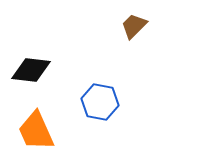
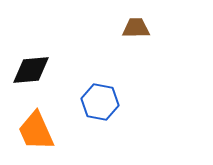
brown trapezoid: moved 2 px right, 2 px down; rotated 44 degrees clockwise
black diamond: rotated 12 degrees counterclockwise
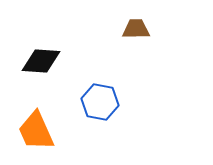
brown trapezoid: moved 1 px down
black diamond: moved 10 px right, 9 px up; rotated 9 degrees clockwise
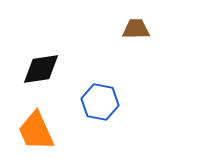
black diamond: moved 8 px down; rotated 12 degrees counterclockwise
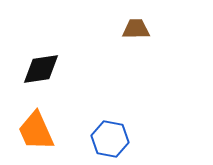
blue hexagon: moved 10 px right, 37 px down
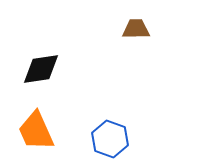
blue hexagon: rotated 9 degrees clockwise
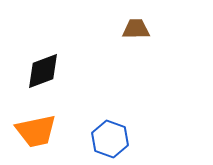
black diamond: moved 2 px right, 2 px down; rotated 12 degrees counterclockwise
orange trapezoid: rotated 78 degrees counterclockwise
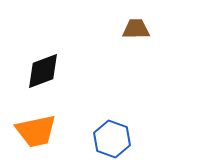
blue hexagon: moved 2 px right
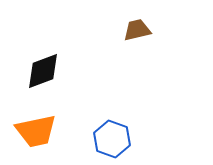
brown trapezoid: moved 1 px right, 1 px down; rotated 12 degrees counterclockwise
